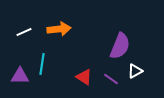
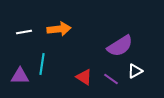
white line: rotated 14 degrees clockwise
purple semicircle: rotated 36 degrees clockwise
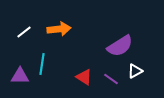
white line: rotated 28 degrees counterclockwise
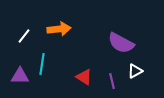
white line: moved 4 px down; rotated 14 degrees counterclockwise
purple semicircle: moved 1 px right, 3 px up; rotated 60 degrees clockwise
purple line: moved 1 px right, 2 px down; rotated 42 degrees clockwise
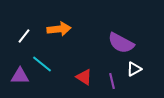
cyan line: rotated 60 degrees counterclockwise
white triangle: moved 1 px left, 2 px up
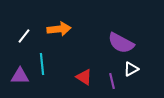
cyan line: rotated 45 degrees clockwise
white triangle: moved 3 px left
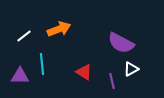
orange arrow: rotated 15 degrees counterclockwise
white line: rotated 14 degrees clockwise
red triangle: moved 5 px up
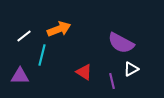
cyan line: moved 9 px up; rotated 20 degrees clockwise
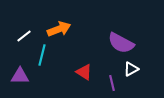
purple line: moved 2 px down
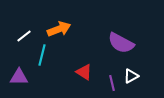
white triangle: moved 7 px down
purple triangle: moved 1 px left, 1 px down
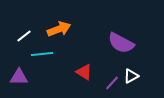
cyan line: moved 1 px up; rotated 70 degrees clockwise
purple line: rotated 56 degrees clockwise
